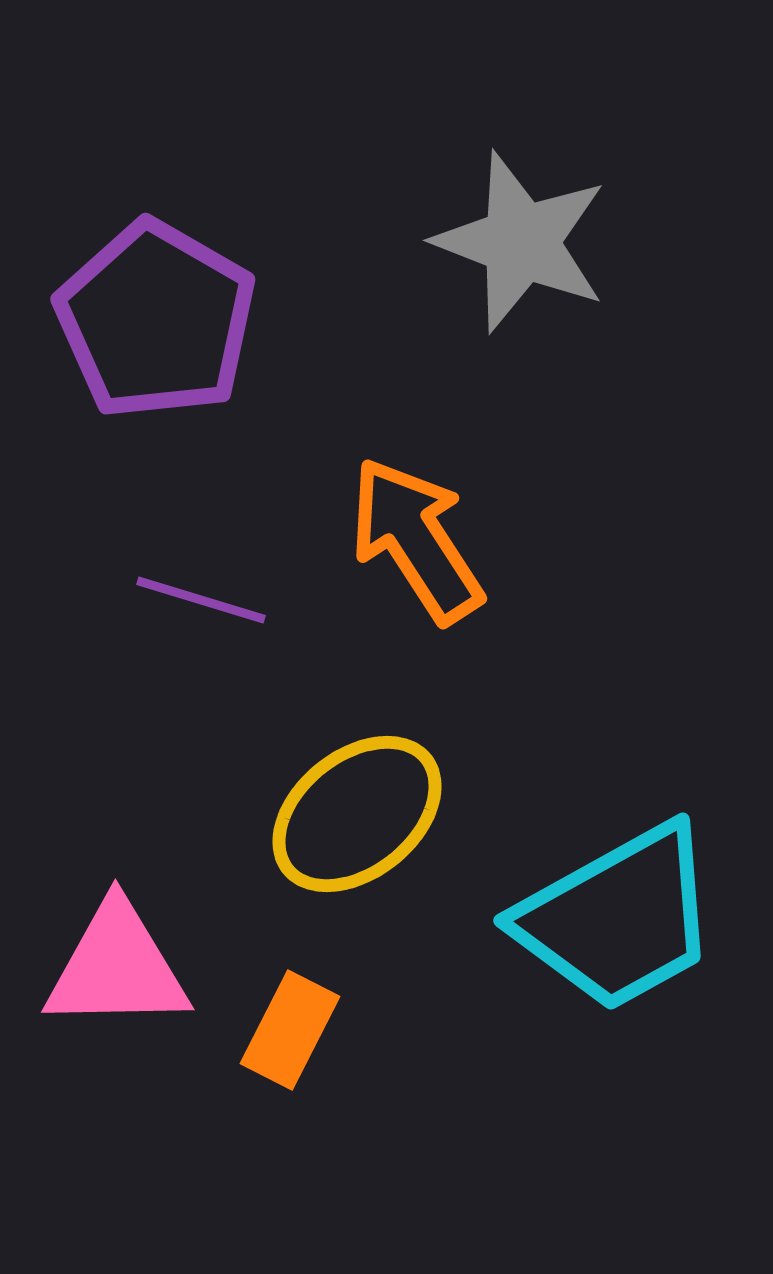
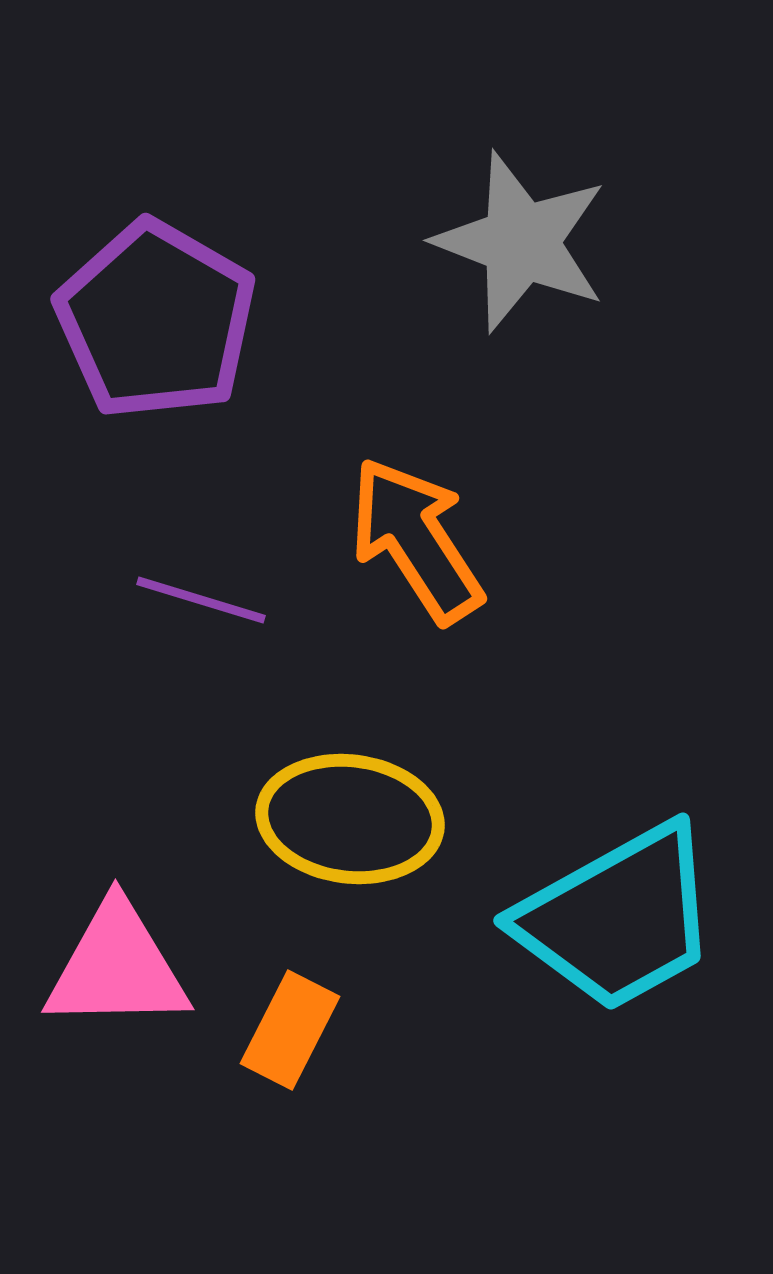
yellow ellipse: moved 7 px left, 5 px down; rotated 46 degrees clockwise
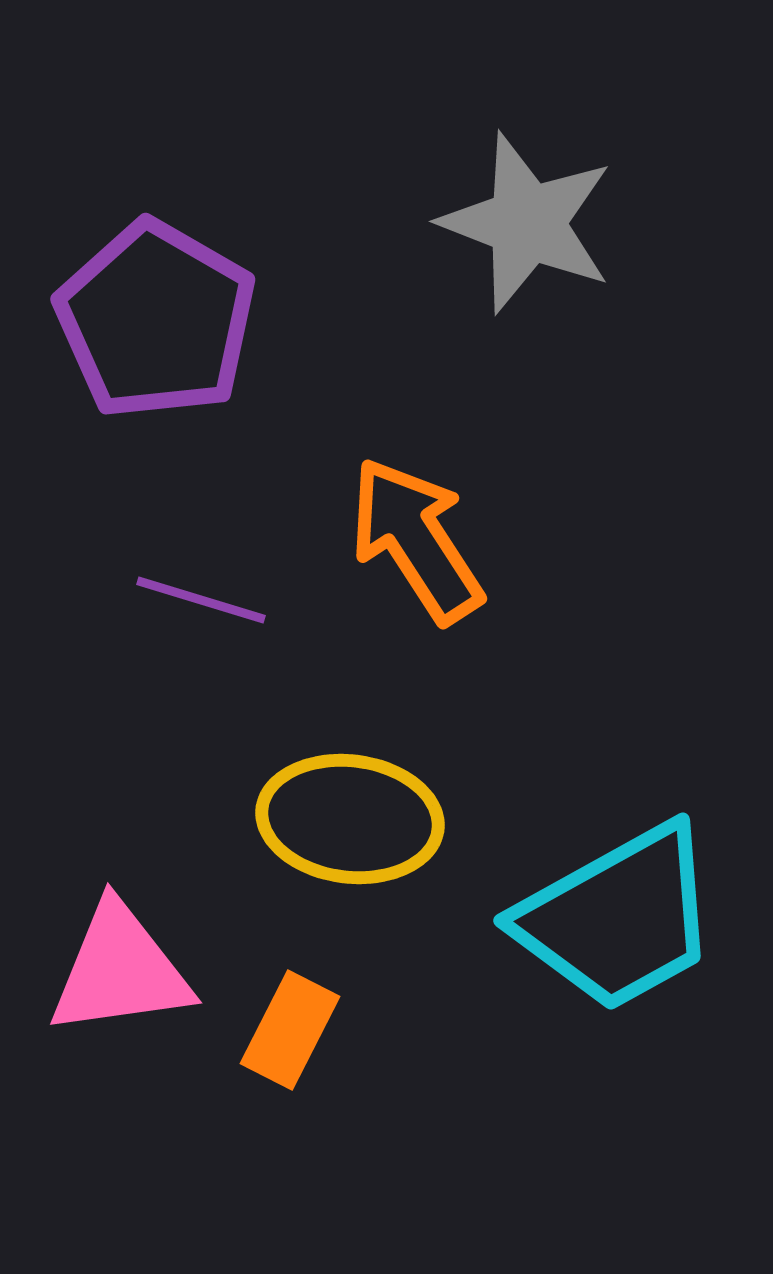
gray star: moved 6 px right, 19 px up
pink triangle: moved 3 px right, 3 px down; rotated 7 degrees counterclockwise
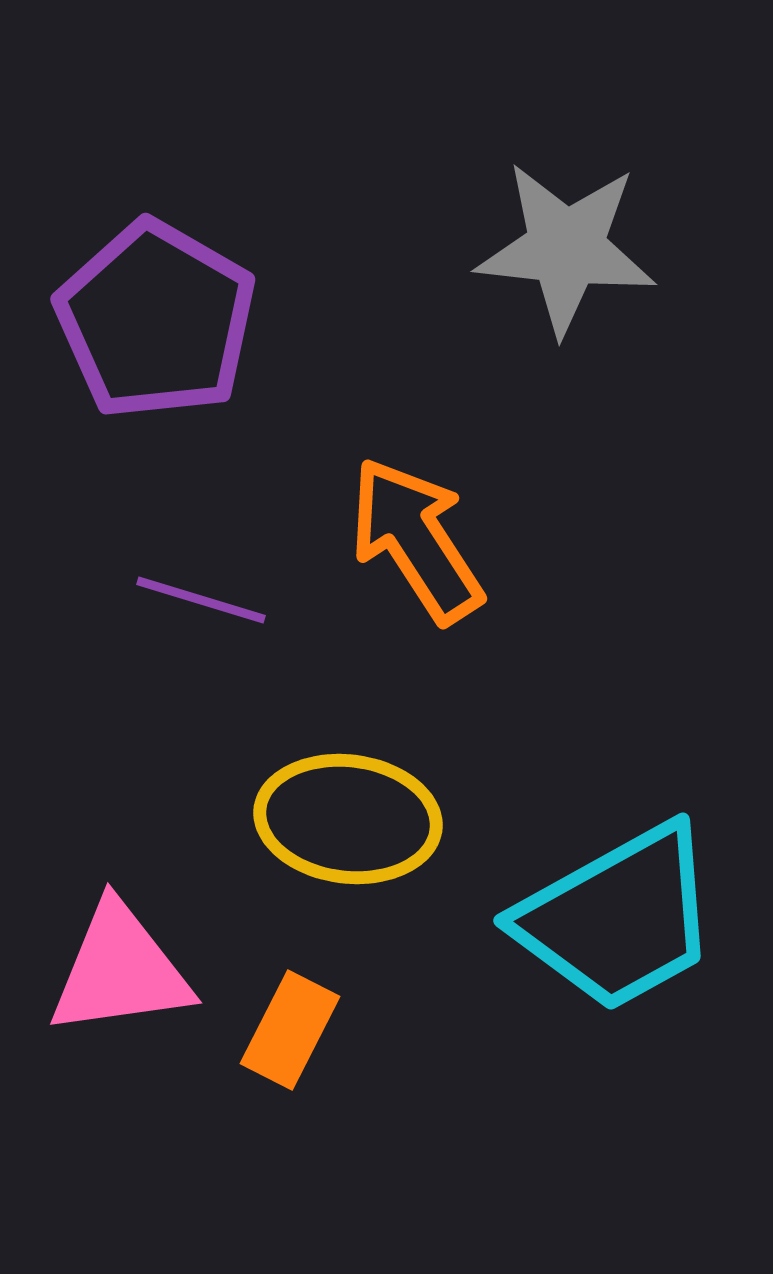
gray star: moved 39 px right, 25 px down; rotated 15 degrees counterclockwise
yellow ellipse: moved 2 px left
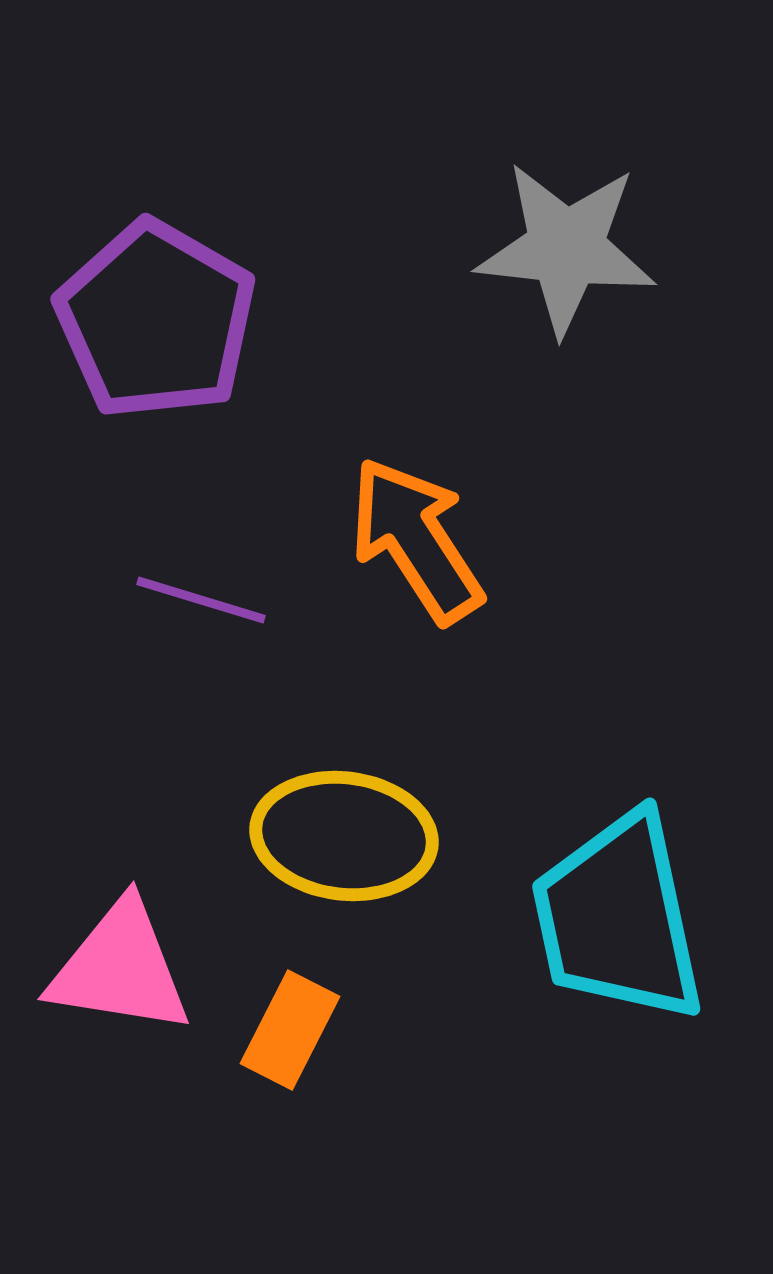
yellow ellipse: moved 4 px left, 17 px down
cyan trapezoid: rotated 107 degrees clockwise
pink triangle: moved 2 px up; rotated 17 degrees clockwise
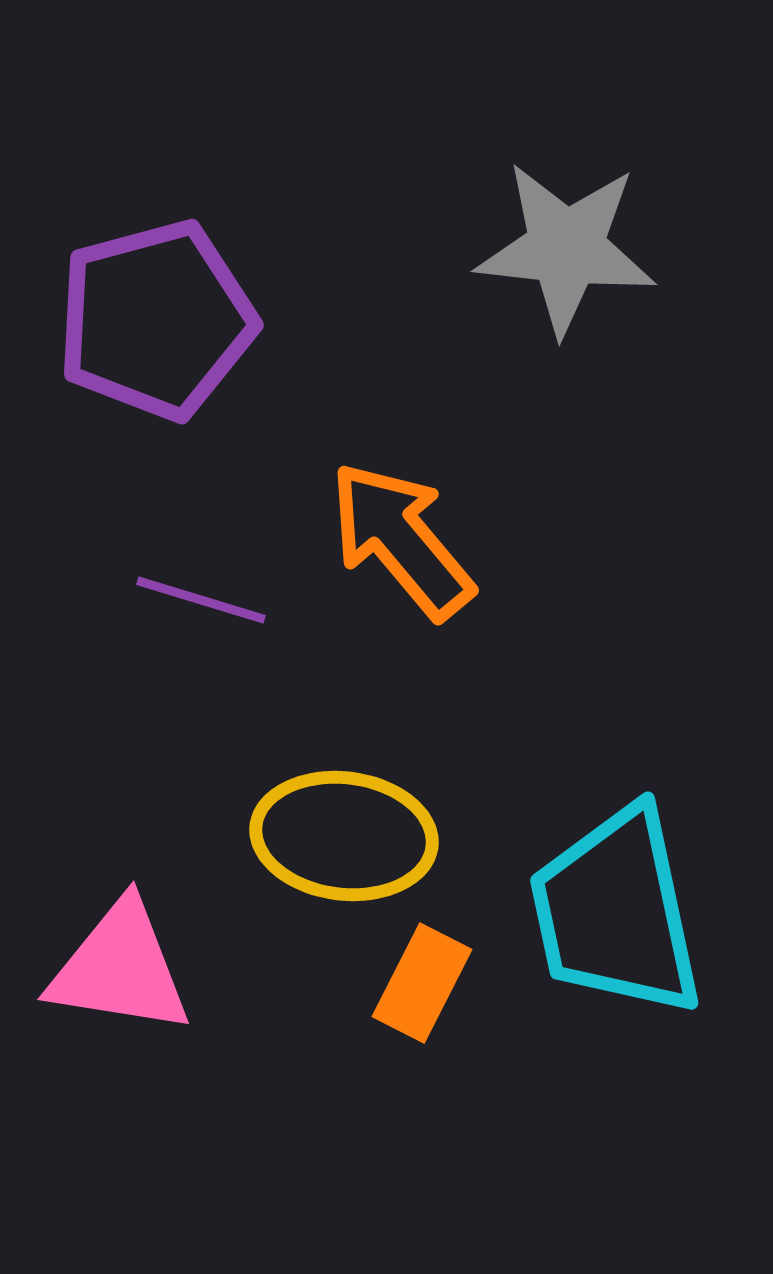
purple pentagon: rotated 27 degrees clockwise
orange arrow: moved 15 px left; rotated 7 degrees counterclockwise
cyan trapezoid: moved 2 px left, 6 px up
orange rectangle: moved 132 px right, 47 px up
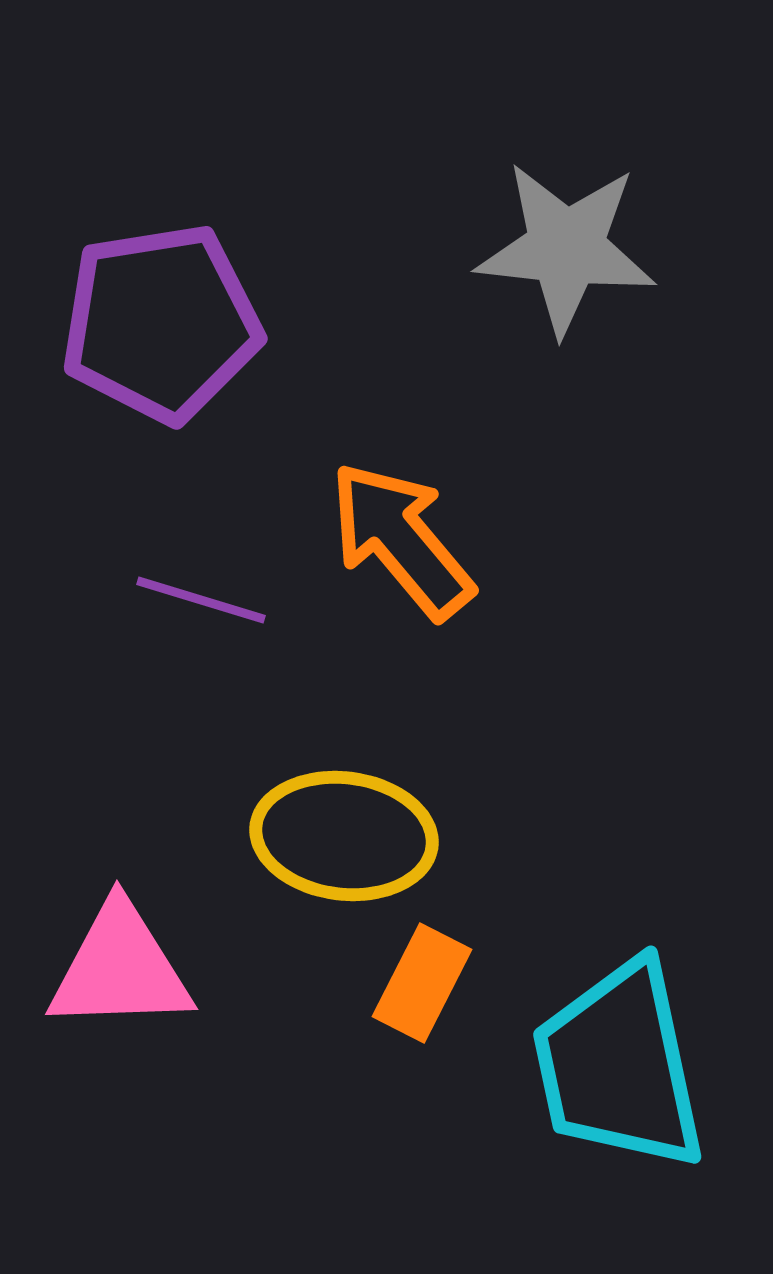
purple pentagon: moved 5 px right, 3 px down; rotated 6 degrees clockwise
cyan trapezoid: moved 3 px right, 154 px down
pink triangle: rotated 11 degrees counterclockwise
